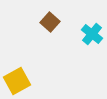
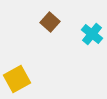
yellow square: moved 2 px up
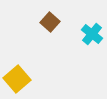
yellow square: rotated 12 degrees counterclockwise
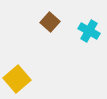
cyan cross: moved 3 px left, 3 px up; rotated 10 degrees counterclockwise
